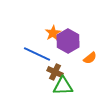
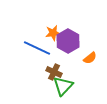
orange star: rotated 21 degrees clockwise
blue line: moved 6 px up
brown cross: moved 1 px left
green triangle: rotated 45 degrees counterclockwise
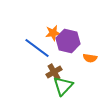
purple hexagon: rotated 15 degrees counterclockwise
blue line: rotated 12 degrees clockwise
orange semicircle: rotated 48 degrees clockwise
brown cross: rotated 35 degrees clockwise
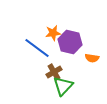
purple hexagon: moved 2 px right, 1 px down
orange semicircle: moved 2 px right
